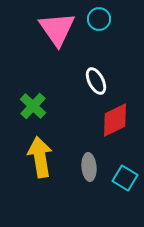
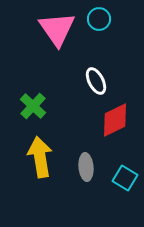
gray ellipse: moved 3 px left
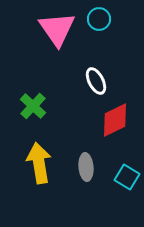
yellow arrow: moved 1 px left, 6 px down
cyan square: moved 2 px right, 1 px up
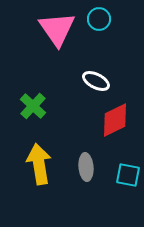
white ellipse: rotated 36 degrees counterclockwise
yellow arrow: moved 1 px down
cyan square: moved 1 px right, 2 px up; rotated 20 degrees counterclockwise
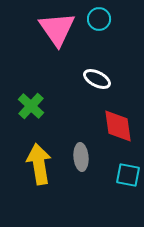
white ellipse: moved 1 px right, 2 px up
green cross: moved 2 px left
red diamond: moved 3 px right, 6 px down; rotated 72 degrees counterclockwise
gray ellipse: moved 5 px left, 10 px up
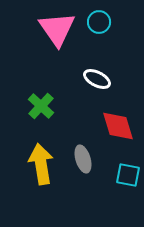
cyan circle: moved 3 px down
green cross: moved 10 px right
red diamond: rotated 9 degrees counterclockwise
gray ellipse: moved 2 px right, 2 px down; rotated 12 degrees counterclockwise
yellow arrow: moved 2 px right
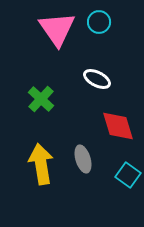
green cross: moved 7 px up
cyan square: rotated 25 degrees clockwise
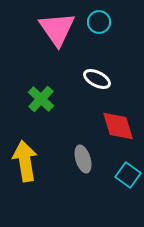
yellow arrow: moved 16 px left, 3 px up
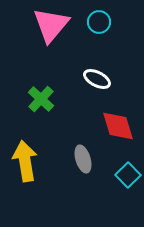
pink triangle: moved 6 px left, 4 px up; rotated 15 degrees clockwise
cyan square: rotated 10 degrees clockwise
